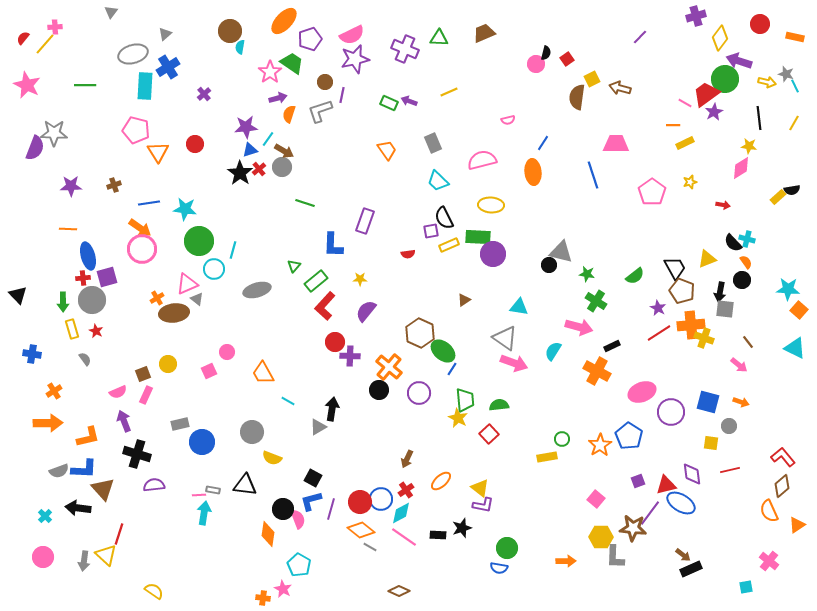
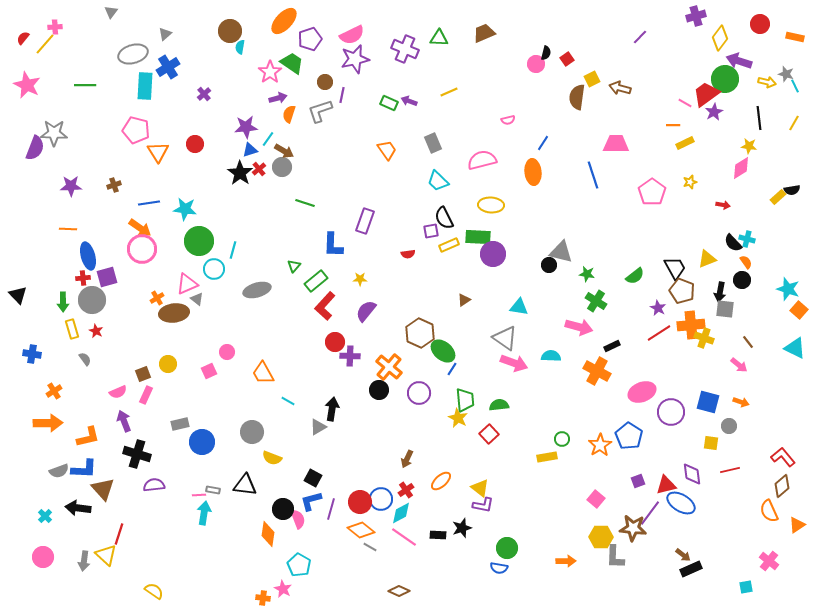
cyan star at (788, 289): rotated 15 degrees clockwise
cyan semicircle at (553, 351): moved 2 px left, 5 px down; rotated 60 degrees clockwise
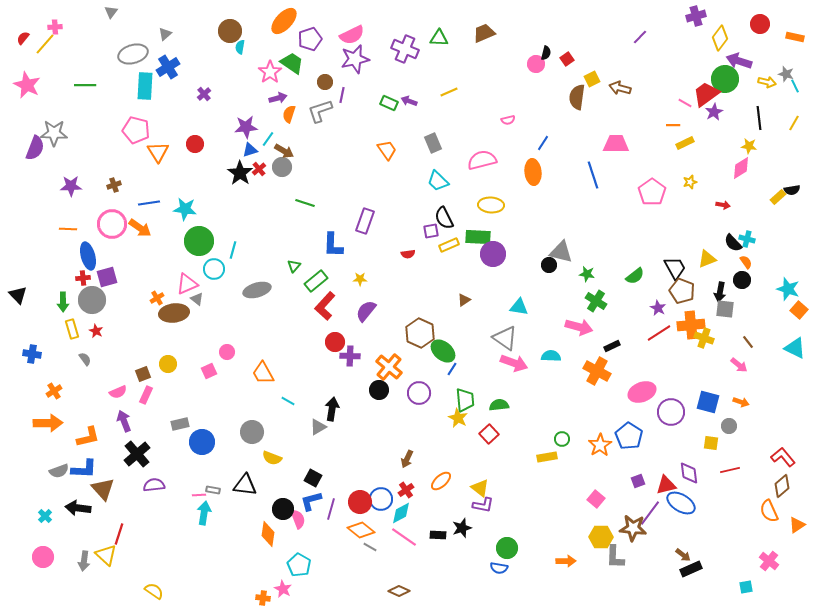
pink circle at (142, 249): moved 30 px left, 25 px up
black cross at (137, 454): rotated 32 degrees clockwise
purple diamond at (692, 474): moved 3 px left, 1 px up
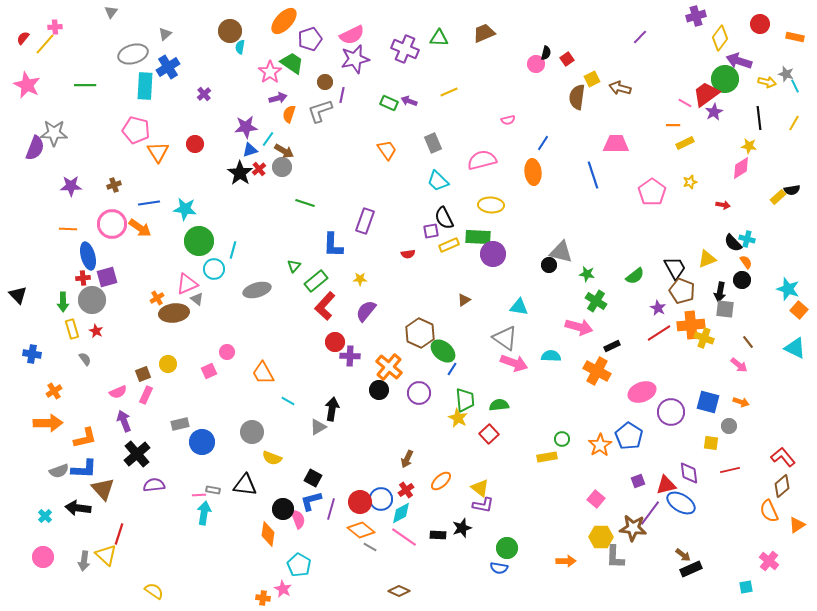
orange L-shape at (88, 437): moved 3 px left, 1 px down
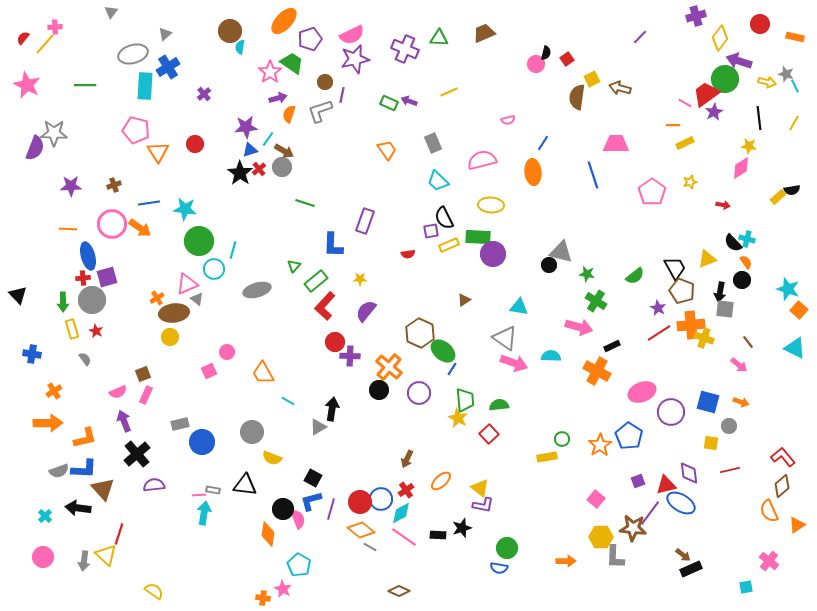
yellow circle at (168, 364): moved 2 px right, 27 px up
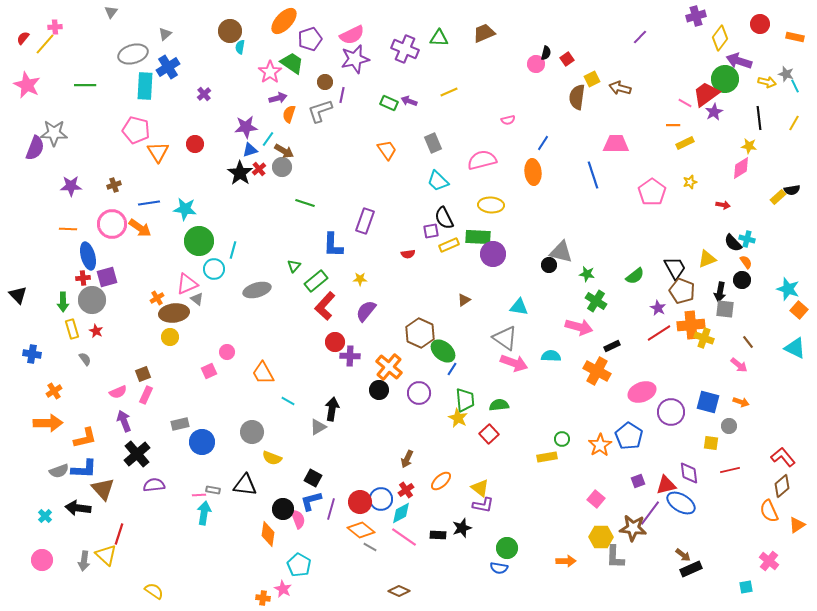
pink circle at (43, 557): moved 1 px left, 3 px down
